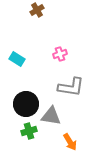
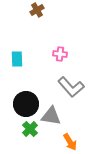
pink cross: rotated 24 degrees clockwise
cyan rectangle: rotated 56 degrees clockwise
gray L-shape: rotated 40 degrees clockwise
green cross: moved 1 px right, 2 px up; rotated 28 degrees counterclockwise
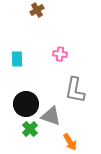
gray L-shape: moved 4 px right, 3 px down; rotated 52 degrees clockwise
gray triangle: rotated 10 degrees clockwise
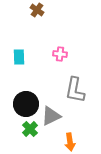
brown cross: rotated 24 degrees counterclockwise
cyan rectangle: moved 2 px right, 2 px up
gray triangle: rotated 45 degrees counterclockwise
orange arrow: rotated 24 degrees clockwise
